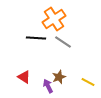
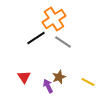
black line: rotated 36 degrees counterclockwise
red triangle: rotated 24 degrees clockwise
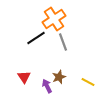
gray line: rotated 36 degrees clockwise
purple arrow: moved 1 px left
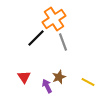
black line: rotated 12 degrees counterclockwise
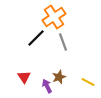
orange cross: moved 2 px up
